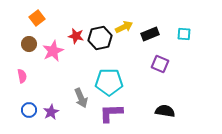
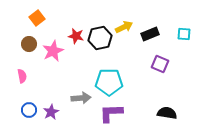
gray arrow: rotated 72 degrees counterclockwise
black semicircle: moved 2 px right, 2 px down
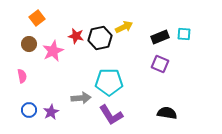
black rectangle: moved 10 px right, 3 px down
purple L-shape: moved 2 px down; rotated 120 degrees counterclockwise
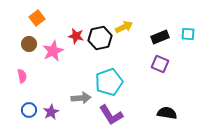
cyan square: moved 4 px right
cyan pentagon: rotated 20 degrees counterclockwise
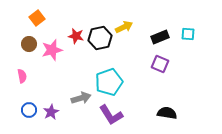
pink star: moved 1 px left, 1 px up; rotated 10 degrees clockwise
gray arrow: rotated 12 degrees counterclockwise
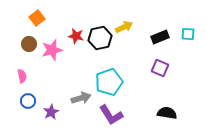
purple square: moved 4 px down
blue circle: moved 1 px left, 9 px up
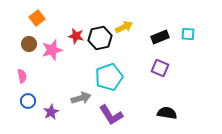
cyan pentagon: moved 5 px up
